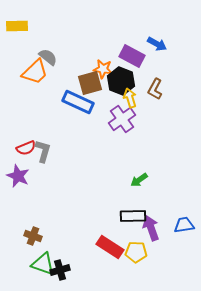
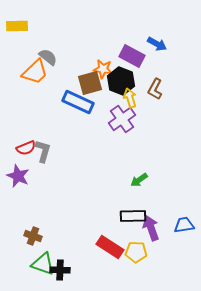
black cross: rotated 18 degrees clockwise
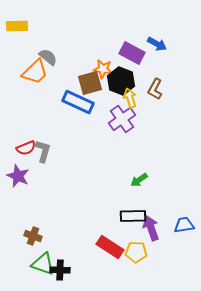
purple rectangle: moved 3 px up
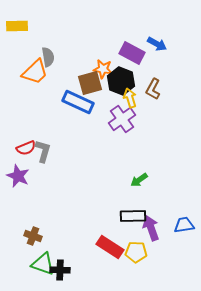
gray semicircle: rotated 42 degrees clockwise
brown L-shape: moved 2 px left
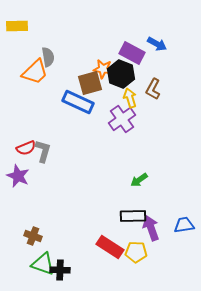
black hexagon: moved 7 px up
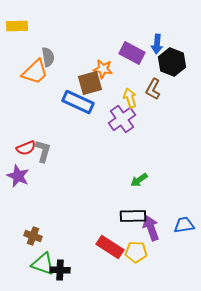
blue arrow: rotated 66 degrees clockwise
black hexagon: moved 51 px right, 12 px up
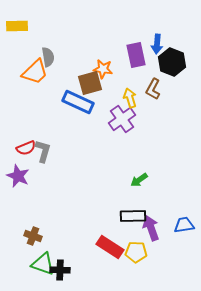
purple rectangle: moved 4 px right, 2 px down; rotated 50 degrees clockwise
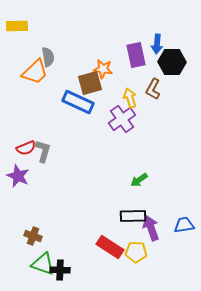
black hexagon: rotated 20 degrees counterclockwise
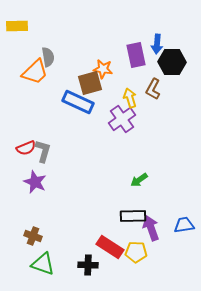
purple star: moved 17 px right, 6 px down
black cross: moved 28 px right, 5 px up
